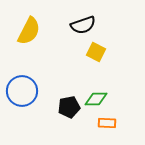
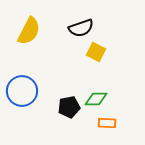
black semicircle: moved 2 px left, 3 px down
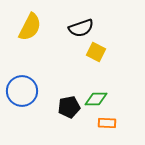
yellow semicircle: moved 1 px right, 4 px up
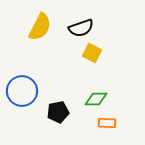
yellow semicircle: moved 10 px right
yellow square: moved 4 px left, 1 px down
black pentagon: moved 11 px left, 5 px down
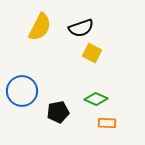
green diamond: rotated 25 degrees clockwise
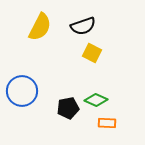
black semicircle: moved 2 px right, 2 px up
green diamond: moved 1 px down
black pentagon: moved 10 px right, 4 px up
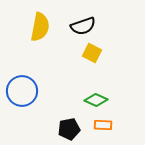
yellow semicircle: rotated 16 degrees counterclockwise
black pentagon: moved 1 px right, 21 px down
orange rectangle: moved 4 px left, 2 px down
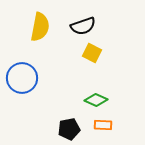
blue circle: moved 13 px up
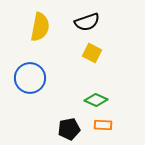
black semicircle: moved 4 px right, 4 px up
blue circle: moved 8 px right
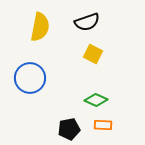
yellow square: moved 1 px right, 1 px down
